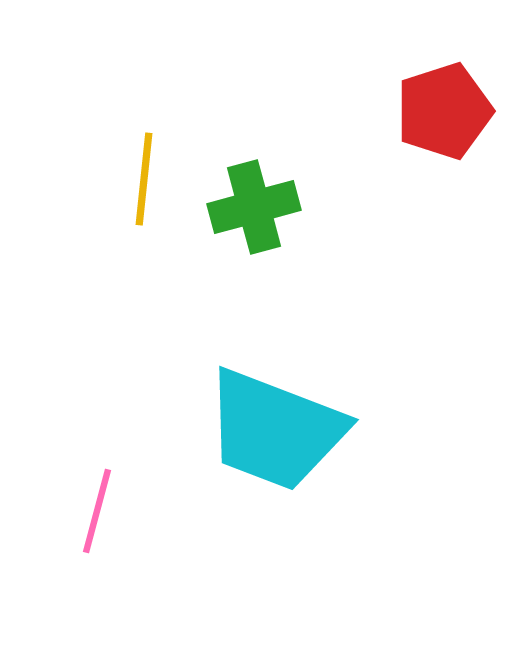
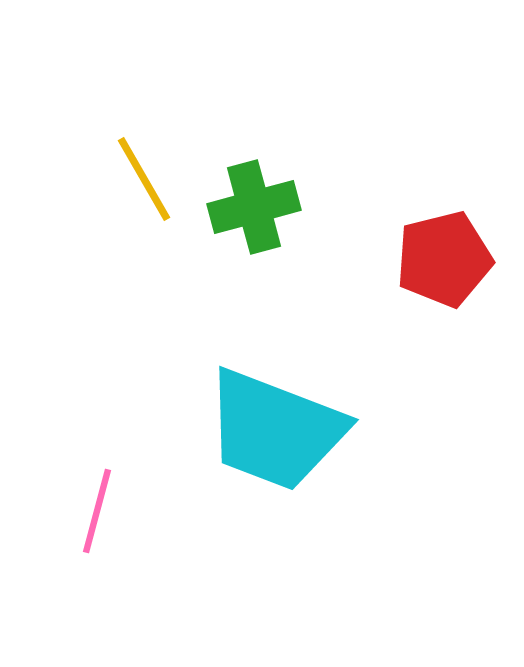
red pentagon: moved 148 px down; rotated 4 degrees clockwise
yellow line: rotated 36 degrees counterclockwise
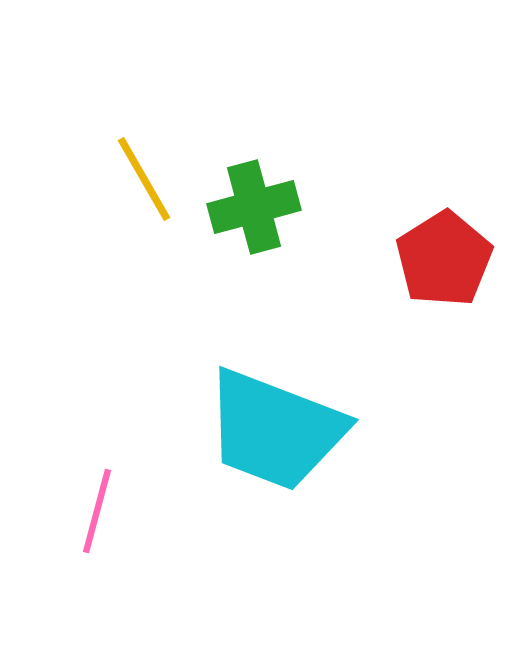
red pentagon: rotated 18 degrees counterclockwise
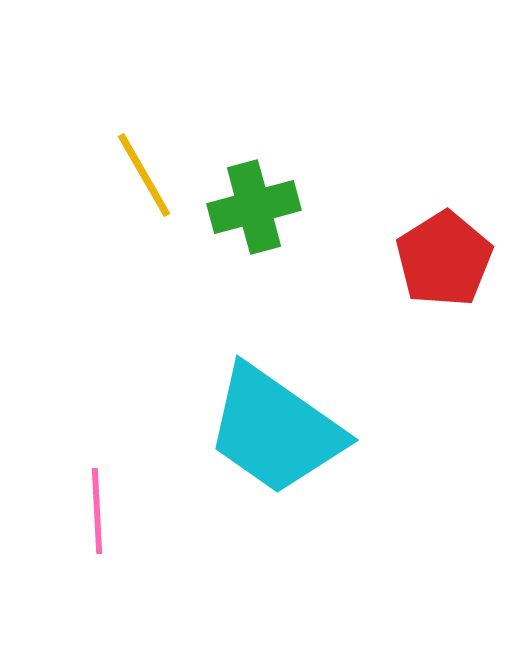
yellow line: moved 4 px up
cyan trapezoid: rotated 14 degrees clockwise
pink line: rotated 18 degrees counterclockwise
